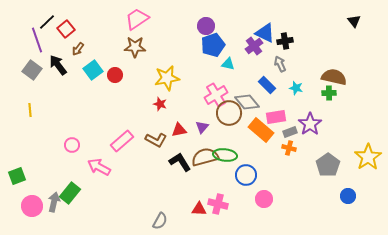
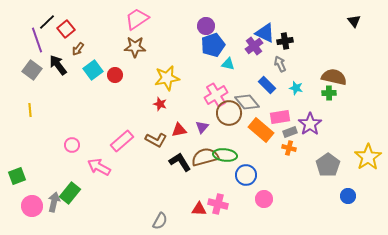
pink rectangle at (276, 117): moved 4 px right
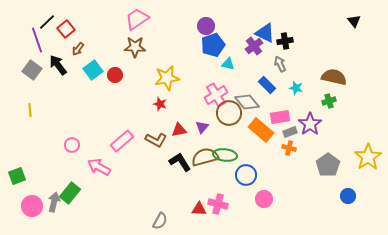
green cross at (329, 93): moved 8 px down; rotated 16 degrees counterclockwise
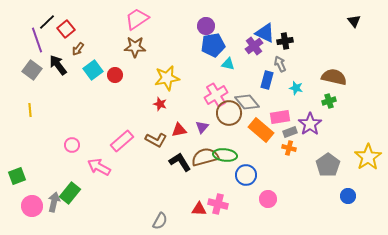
blue pentagon at (213, 45): rotated 10 degrees clockwise
blue rectangle at (267, 85): moved 5 px up; rotated 60 degrees clockwise
pink circle at (264, 199): moved 4 px right
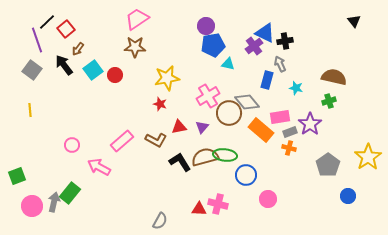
black arrow at (58, 65): moved 6 px right
pink cross at (216, 95): moved 8 px left, 1 px down
red triangle at (179, 130): moved 3 px up
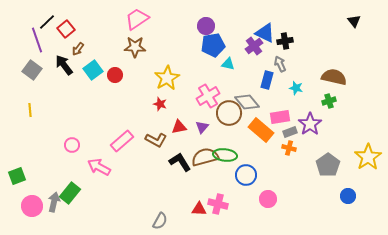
yellow star at (167, 78): rotated 20 degrees counterclockwise
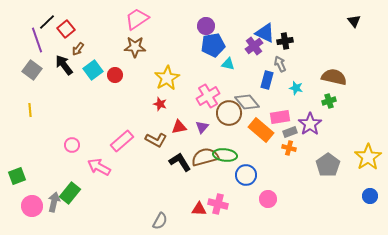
blue circle at (348, 196): moved 22 px right
